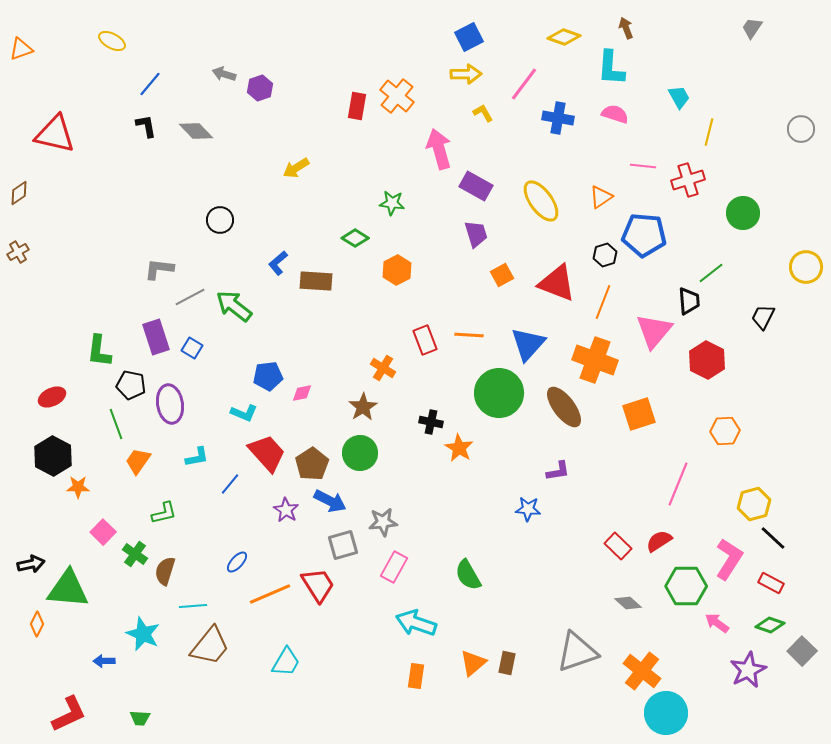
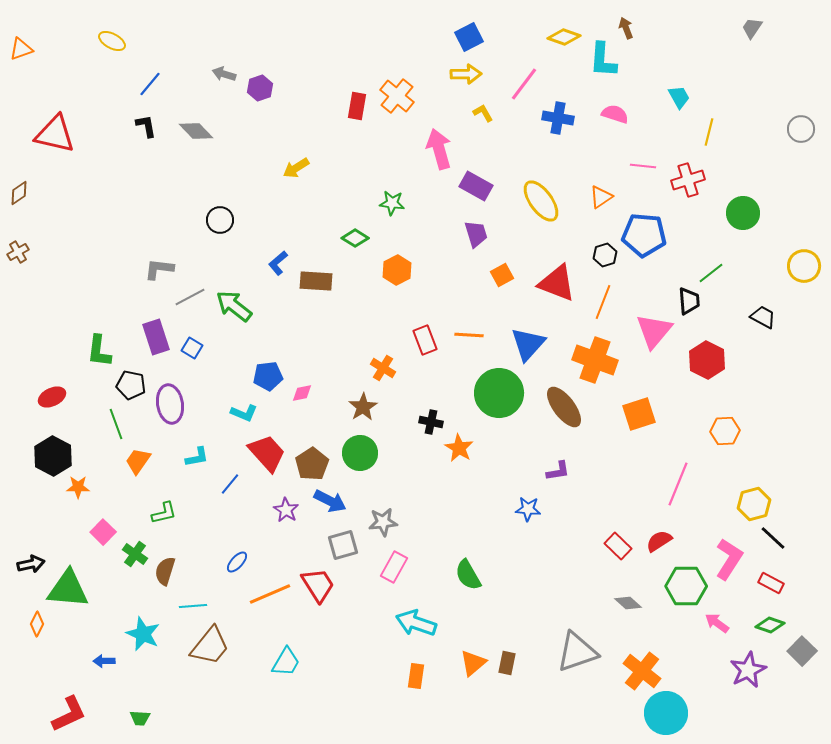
cyan L-shape at (611, 68): moved 8 px left, 8 px up
yellow circle at (806, 267): moved 2 px left, 1 px up
black trapezoid at (763, 317): rotated 92 degrees clockwise
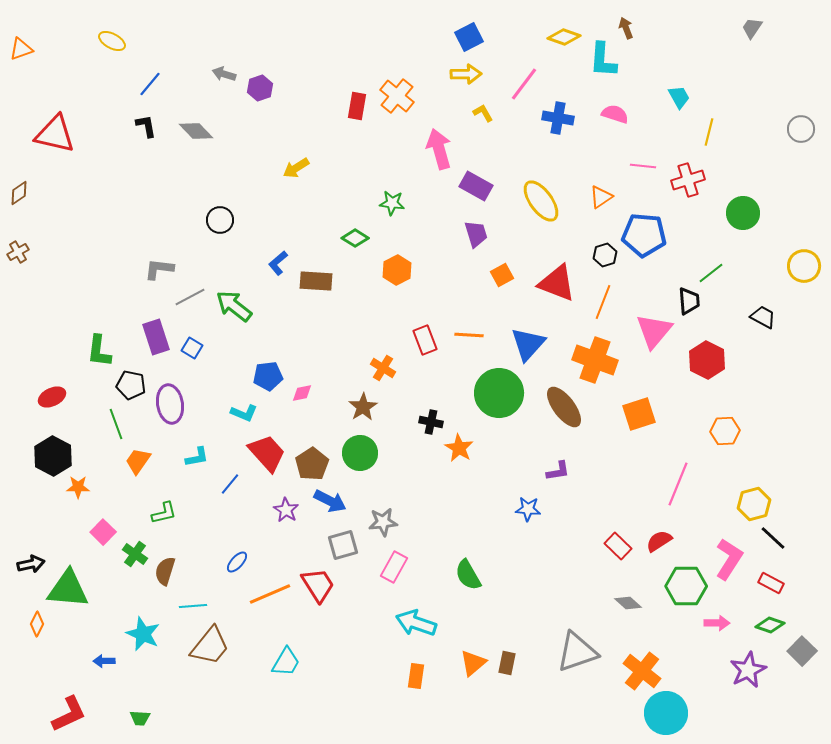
pink arrow at (717, 623): rotated 145 degrees clockwise
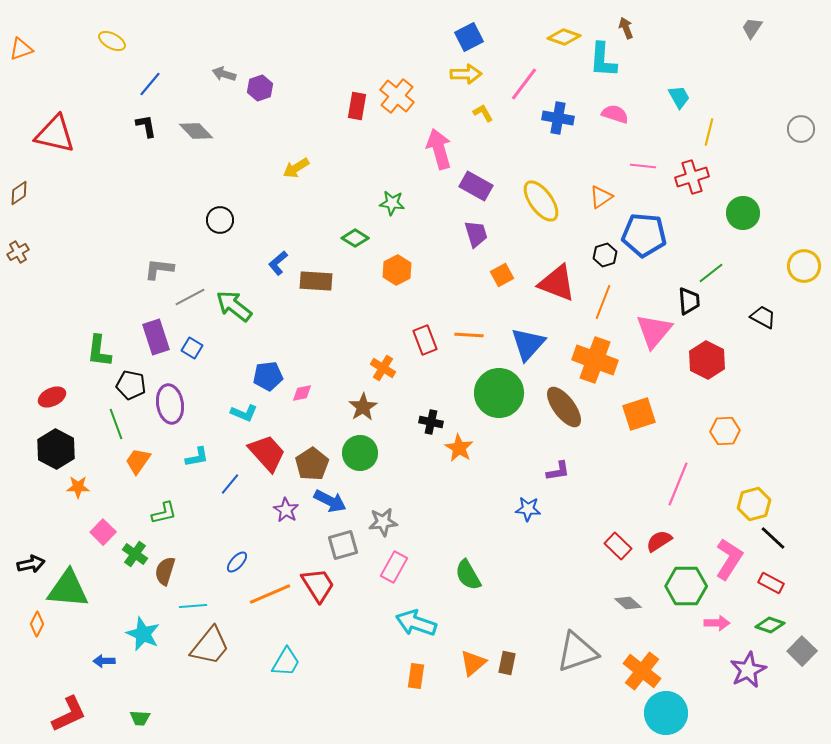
red cross at (688, 180): moved 4 px right, 3 px up
black hexagon at (53, 456): moved 3 px right, 7 px up
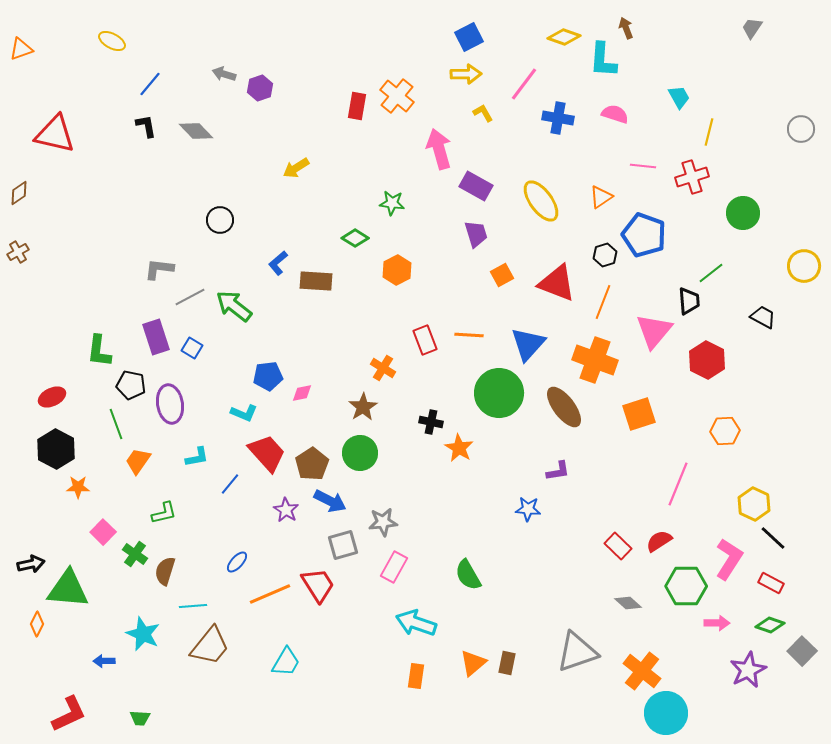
blue pentagon at (644, 235): rotated 15 degrees clockwise
yellow hexagon at (754, 504): rotated 20 degrees counterclockwise
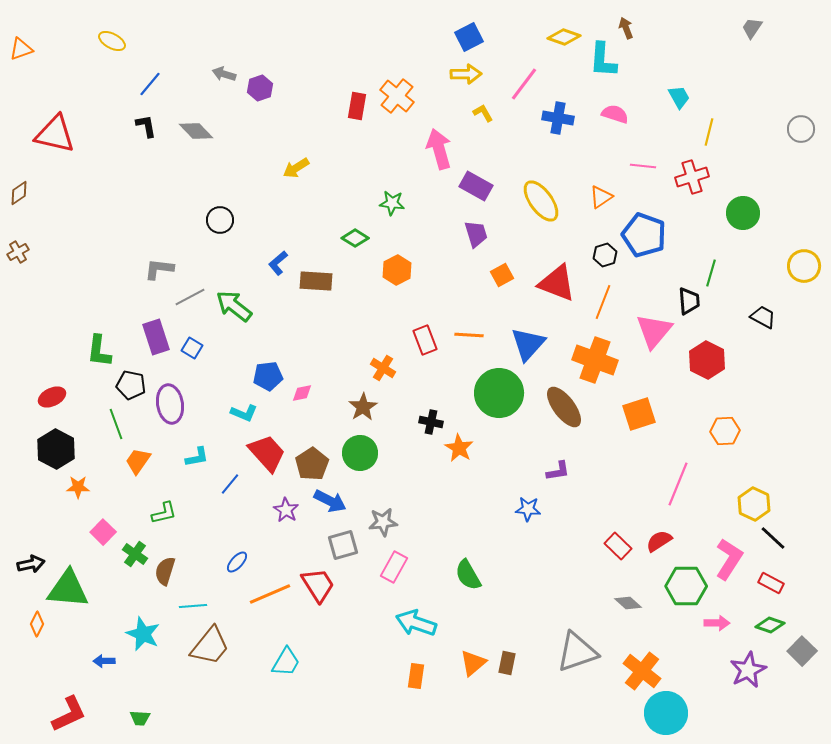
green line at (711, 273): rotated 36 degrees counterclockwise
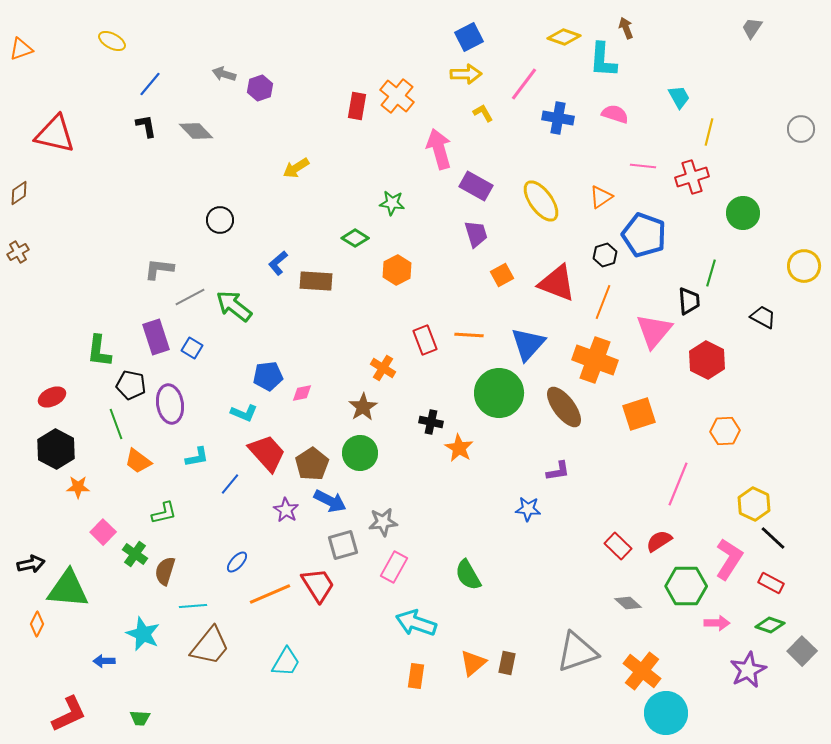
orange trapezoid at (138, 461): rotated 88 degrees counterclockwise
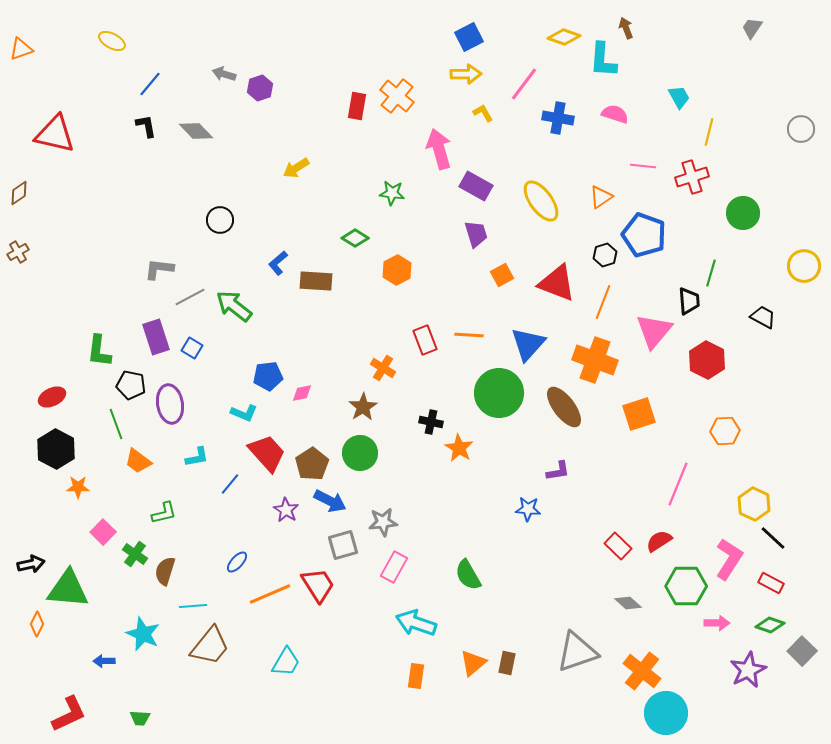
green star at (392, 203): moved 10 px up
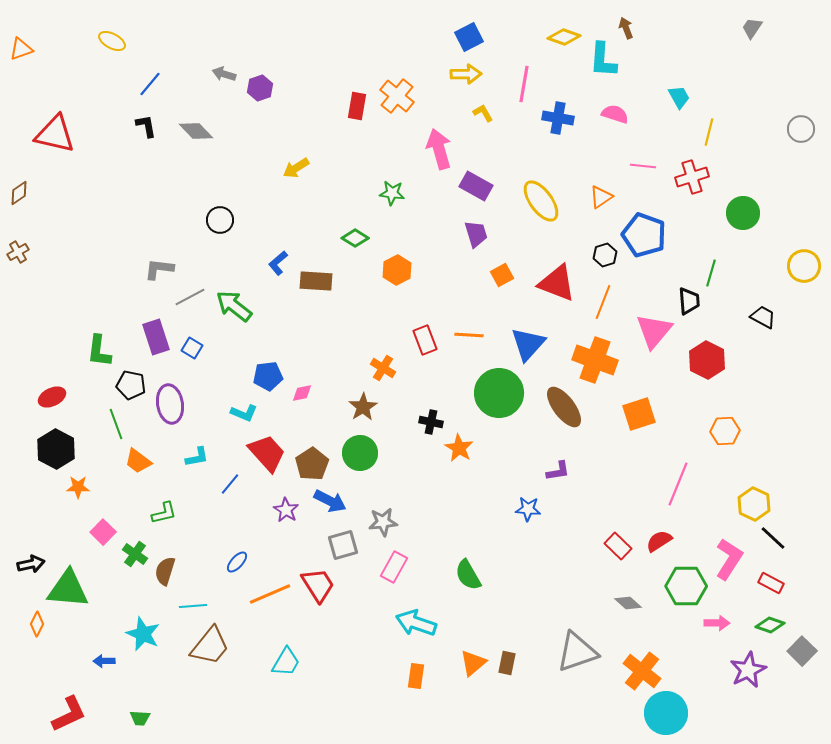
pink line at (524, 84): rotated 27 degrees counterclockwise
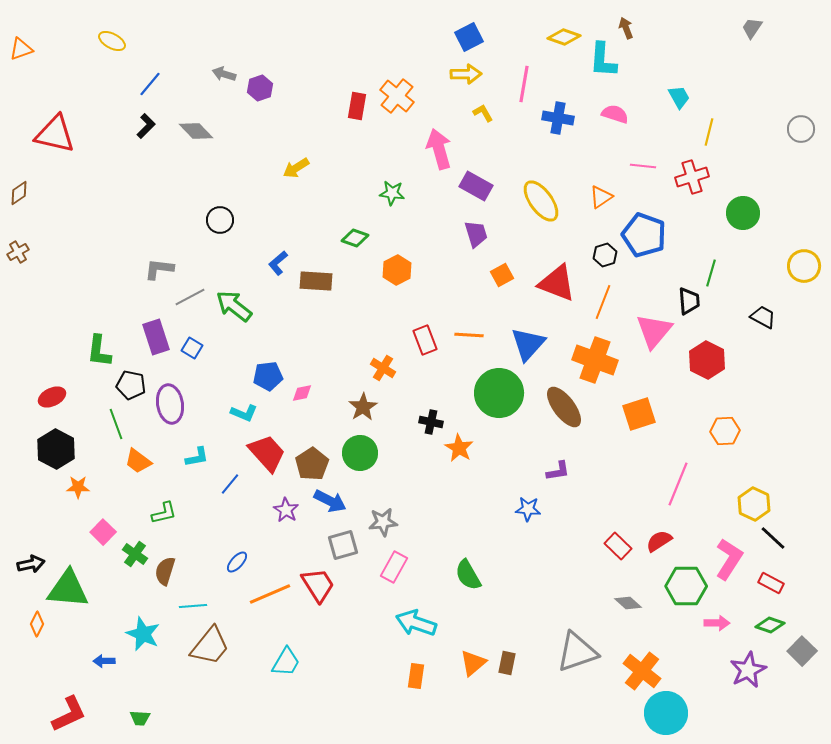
black L-shape at (146, 126): rotated 55 degrees clockwise
green diamond at (355, 238): rotated 12 degrees counterclockwise
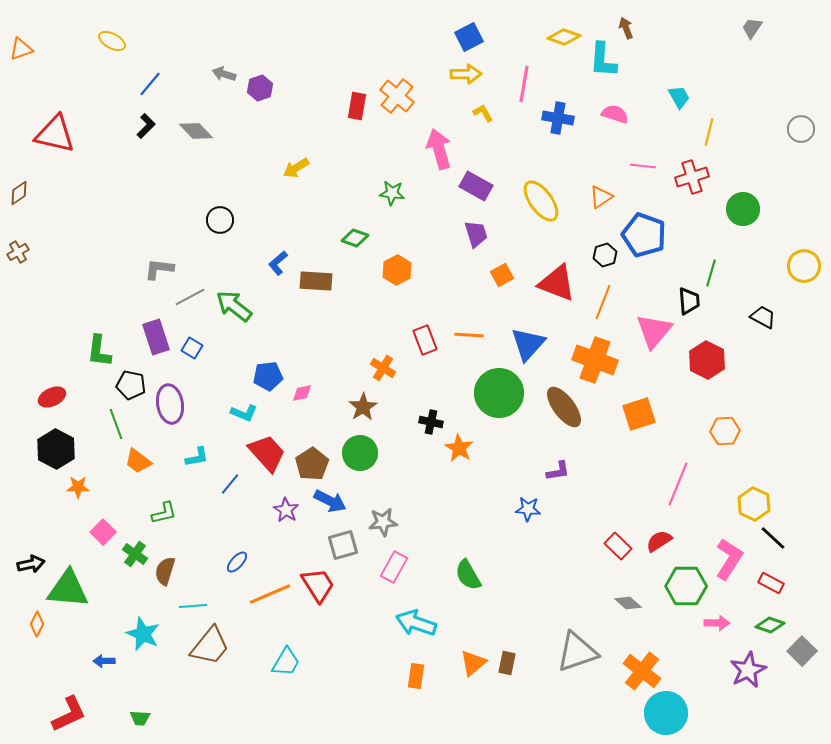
green circle at (743, 213): moved 4 px up
